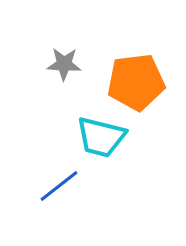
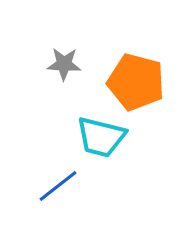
orange pentagon: rotated 22 degrees clockwise
blue line: moved 1 px left
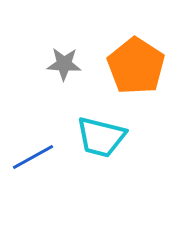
orange pentagon: moved 16 px up; rotated 18 degrees clockwise
blue line: moved 25 px left, 29 px up; rotated 9 degrees clockwise
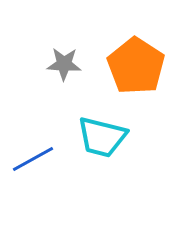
cyan trapezoid: moved 1 px right
blue line: moved 2 px down
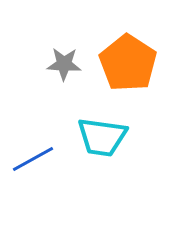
orange pentagon: moved 8 px left, 3 px up
cyan trapezoid: rotated 6 degrees counterclockwise
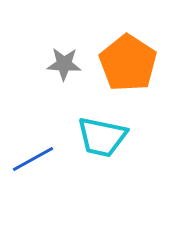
cyan trapezoid: rotated 4 degrees clockwise
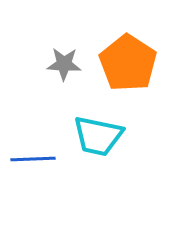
cyan trapezoid: moved 4 px left, 1 px up
blue line: rotated 27 degrees clockwise
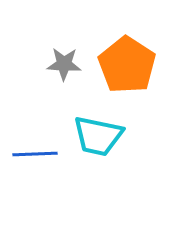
orange pentagon: moved 1 px left, 2 px down
blue line: moved 2 px right, 5 px up
